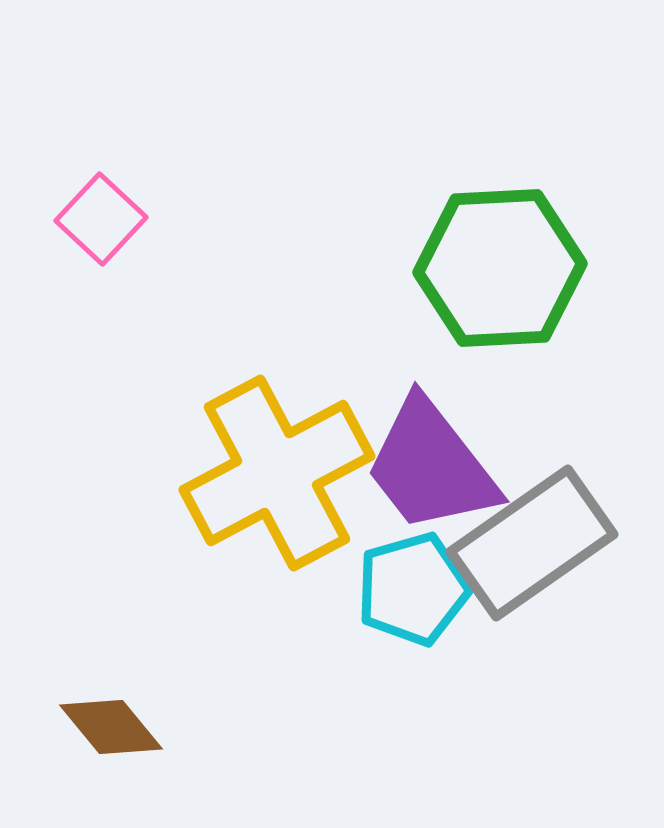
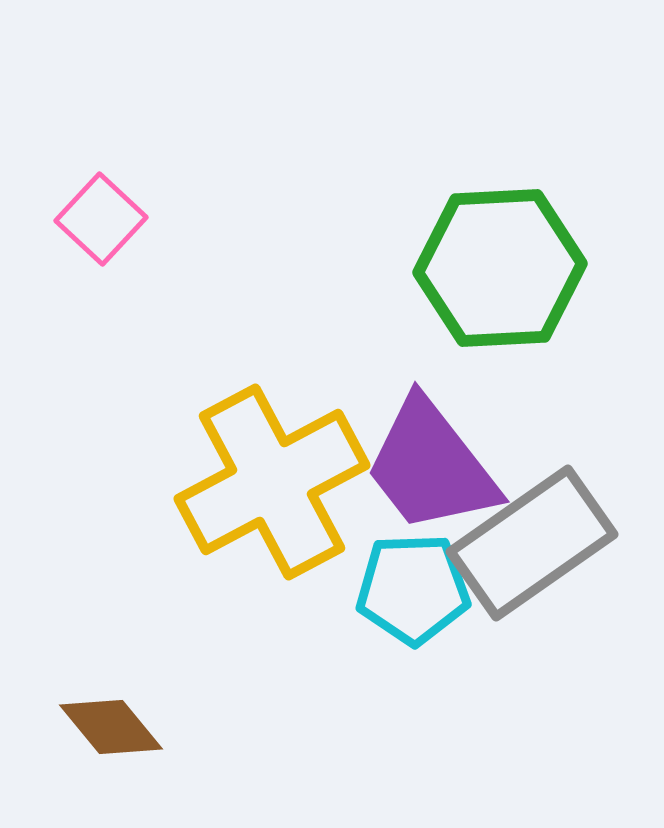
yellow cross: moved 5 px left, 9 px down
cyan pentagon: rotated 14 degrees clockwise
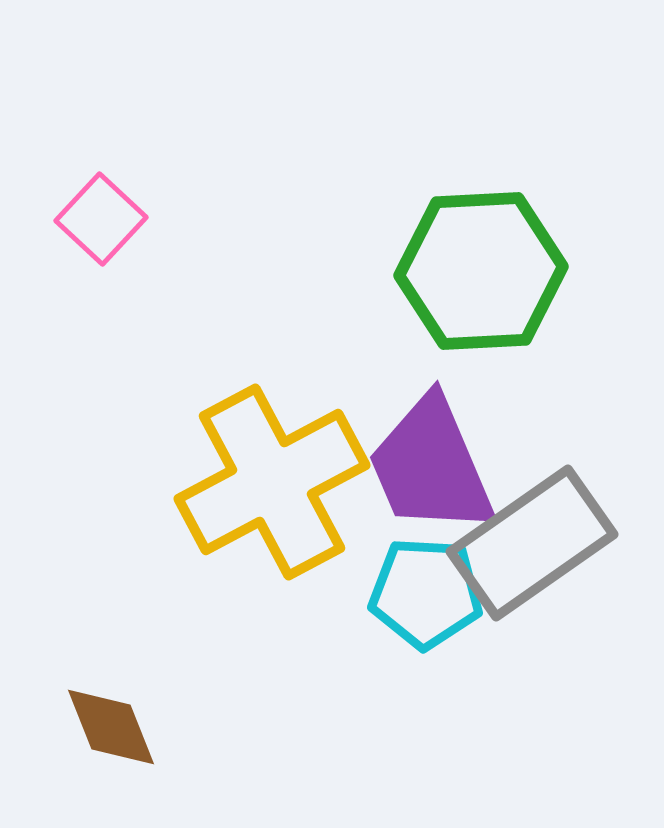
green hexagon: moved 19 px left, 3 px down
purple trapezoid: rotated 15 degrees clockwise
cyan pentagon: moved 13 px right, 4 px down; rotated 5 degrees clockwise
brown diamond: rotated 18 degrees clockwise
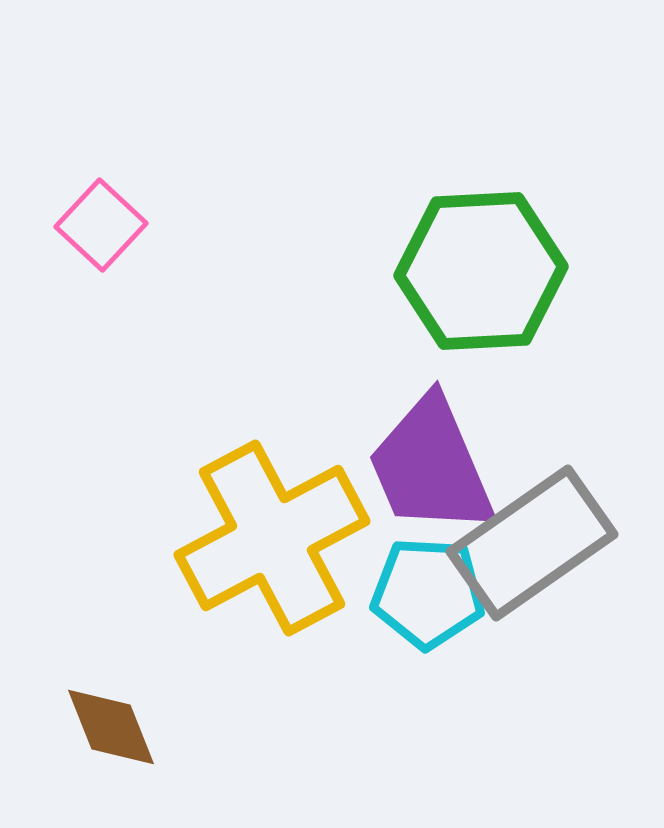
pink square: moved 6 px down
yellow cross: moved 56 px down
cyan pentagon: moved 2 px right
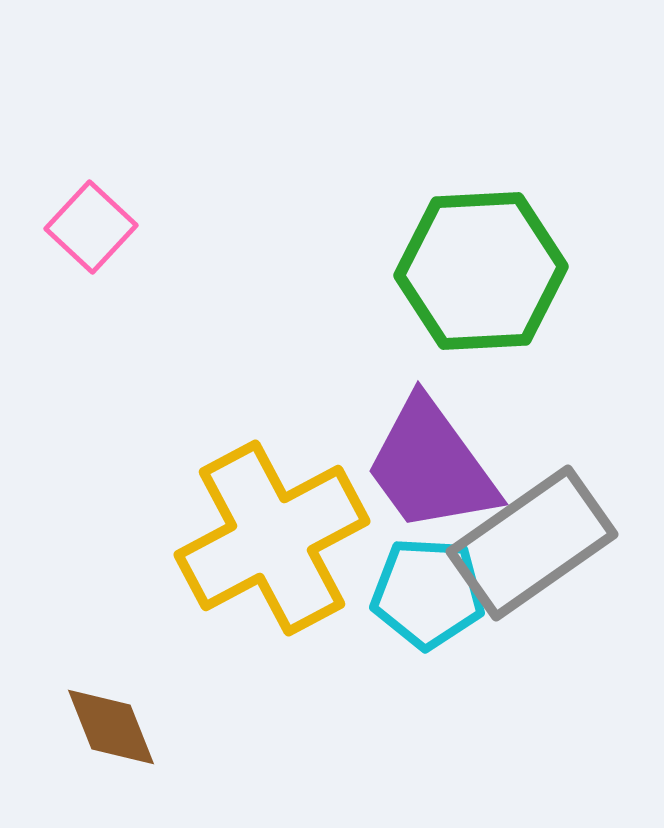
pink square: moved 10 px left, 2 px down
purple trapezoid: rotated 13 degrees counterclockwise
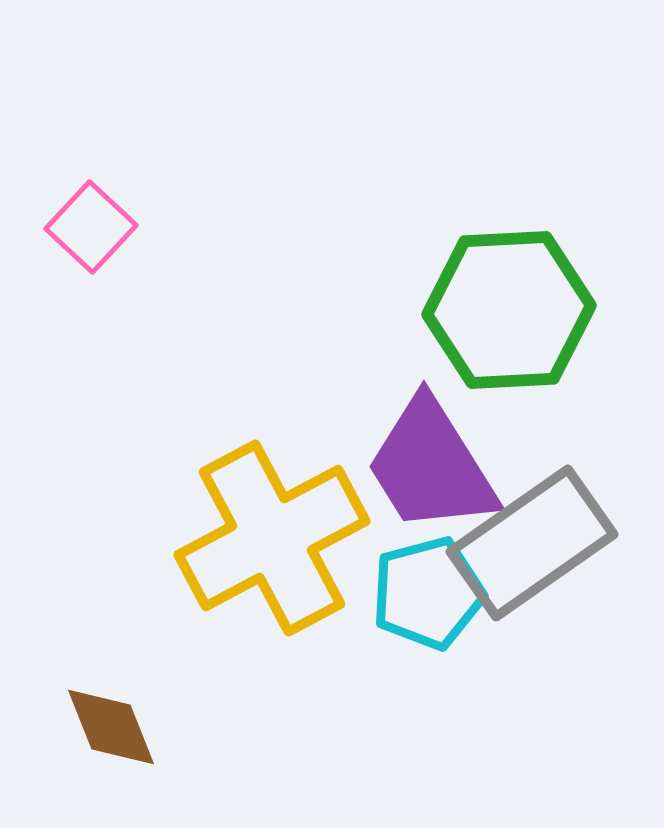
green hexagon: moved 28 px right, 39 px down
purple trapezoid: rotated 4 degrees clockwise
cyan pentagon: rotated 18 degrees counterclockwise
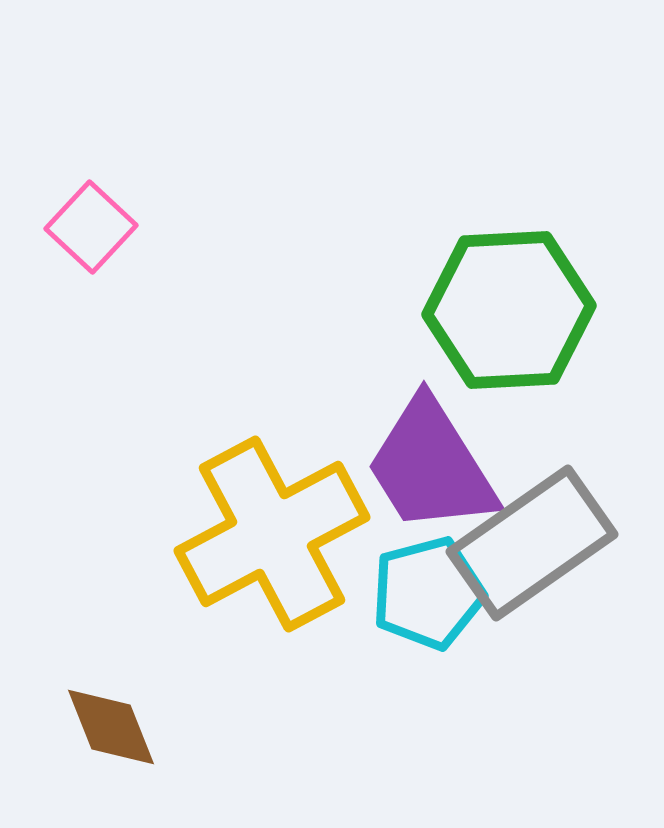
yellow cross: moved 4 px up
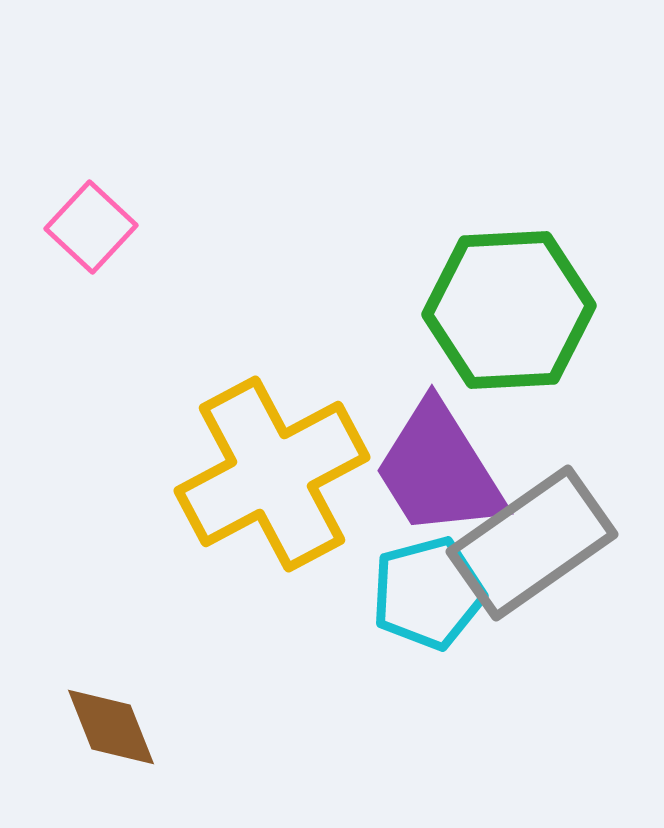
purple trapezoid: moved 8 px right, 4 px down
yellow cross: moved 60 px up
